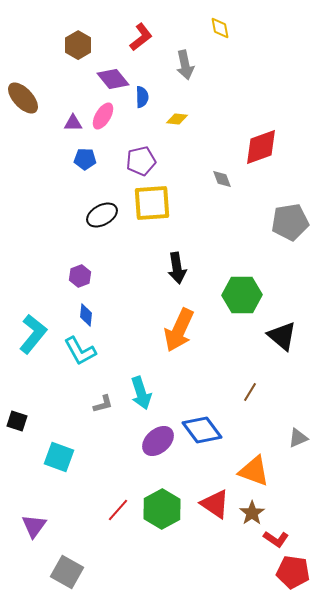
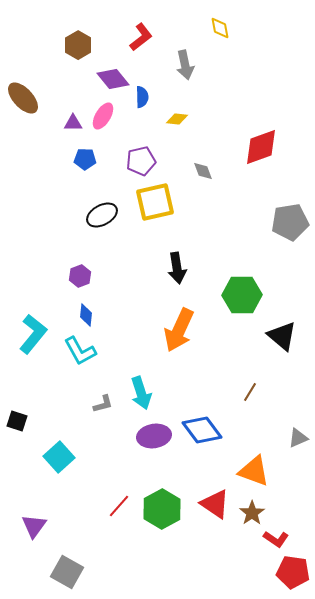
gray diamond at (222, 179): moved 19 px left, 8 px up
yellow square at (152, 203): moved 3 px right, 1 px up; rotated 9 degrees counterclockwise
purple ellipse at (158, 441): moved 4 px left, 5 px up; rotated 32 degrees clockwise
cyan square at (59, 457): rotated 28 degrees clockwise
red line at (118, 510): moved 1 px right, 4 px up
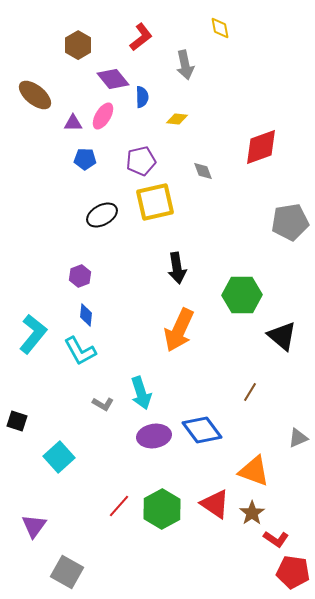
brown ellipse at (23, 98): moved 12 px right, 3 px up; rotated 8 degrees counterclockwise
gray L-shape at (103, 404): rotated 45 degrees clockwise
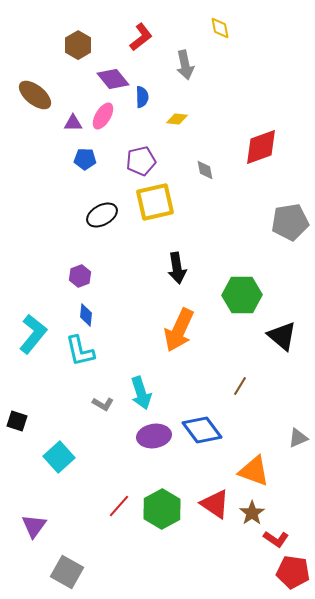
gray diamond at (203, 171): moved 2 px right, 1 px up; rotated 10 degrees clockwise
cyan L-shape at (80, 351): rotated 16 degrees clockwise
brown line at (250, 392): moved 10 px left, 6 px up
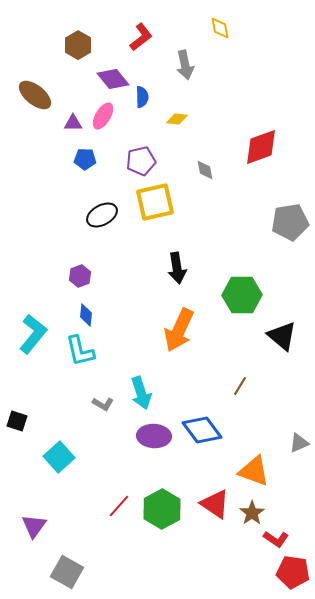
purple ellipse at (154, 436): rotated 12 degrees clockwise
gray triangle at (298, 438): moved 1 px right, 5 px down
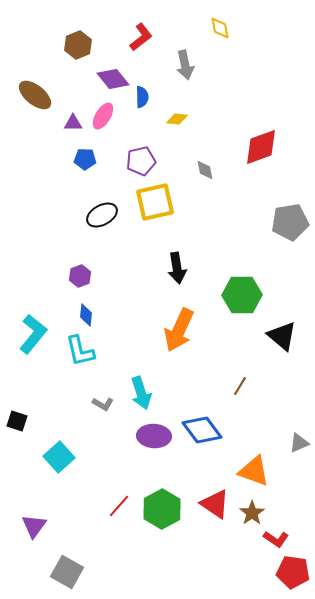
brown hexagon at (78, 45): rotated 8 degrees clockwise
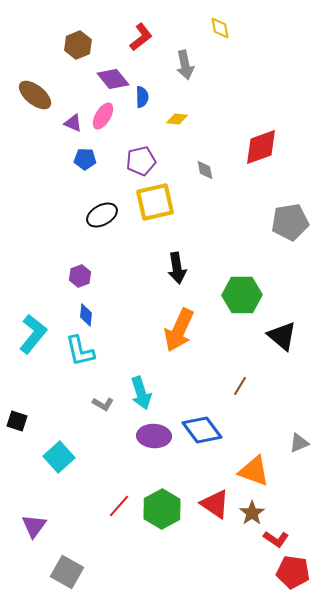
purple triangle at (73, 123): rotated 24 degrees clockwise
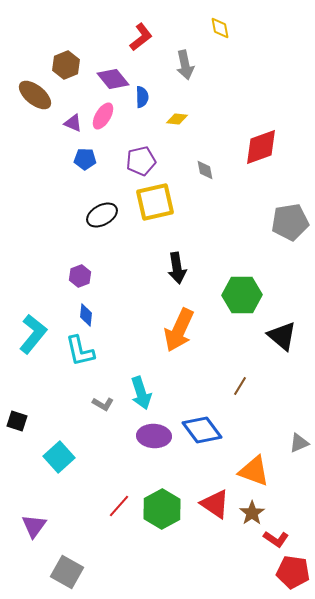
brown hexagon at (78, 45): moved 12 px left, 20 px down
